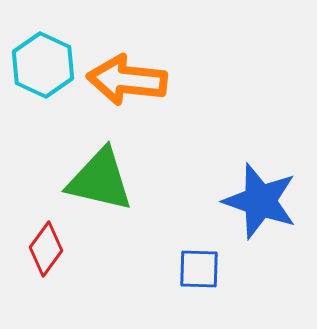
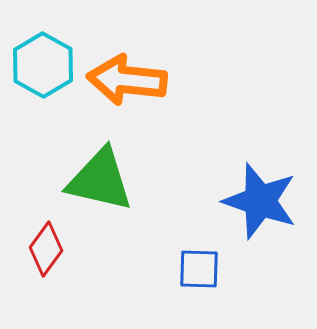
cyan hexagon: rotated 4 degrees clockwise
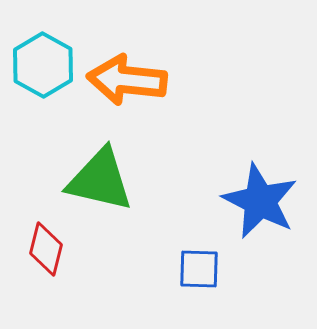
blue star: rotated 8 degrees clockwise
red diamond: rotated 22 degrees counterclockwise
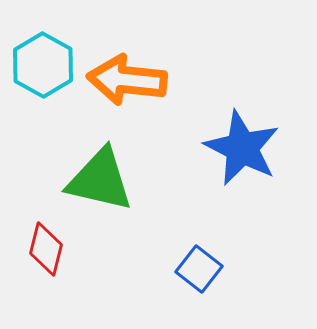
blue star: moved 18 px left, 53 px up
blue square: rotated 36 degrees clockwise
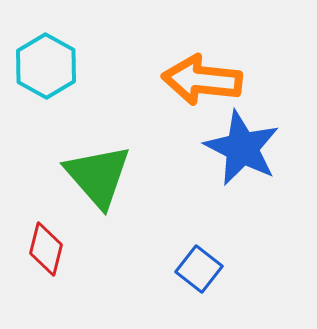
cyan hexagon: moved 3 px right, 1 px down
orange arrow: moved 75 px right
green triangle: moved 2 px left, 4 px up; rotated 36 degrees clockwise
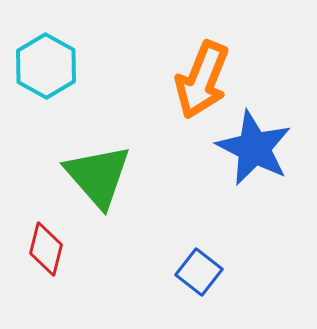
orange arrow: rotated 74 degrees counterclockwise
blue star: moved 12 px right
blue square: moved 3 px down
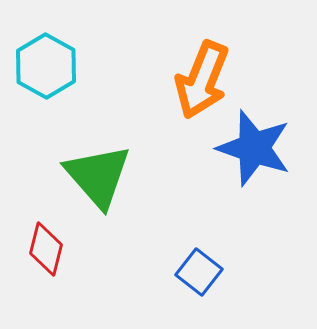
blue star: rotated 8 degrees counterclockwise
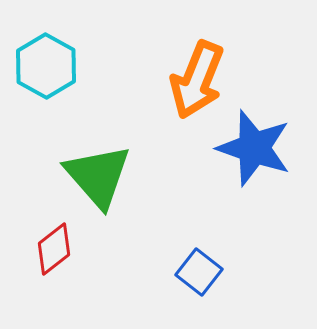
orange arrow: moved 5 px left
red diamond: moved 8 px right; rotated 38 degrees clockwise
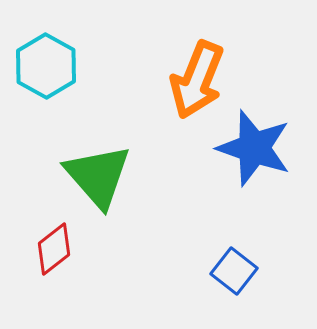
blue square: moved 35 px right, 1 px up
